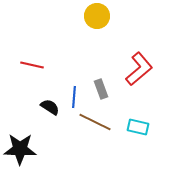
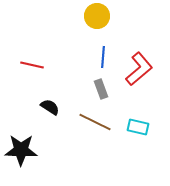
blue line: moved 29 px right, 40 px up
black star: moved 1 px right, 1 px down
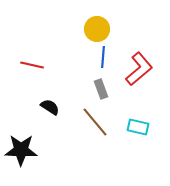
yellow circle: moved 13 px down
brown line: rotated 24 degrees clockwise
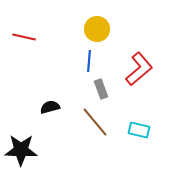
blue line: moved 14 px left, 4 px down
red line: moved 8 px left, 28 px up
black semicircle: rotated 48 degrees counterclockwise
cyan rectangle: moved 1 px right, 3 px down
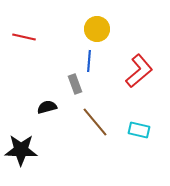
red L-shape: moved 2 px down
gray rectangle: moved 26 px left, 5 px up
black semicircle: moved 3 px left
